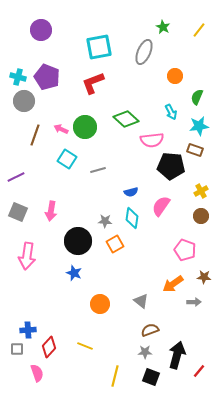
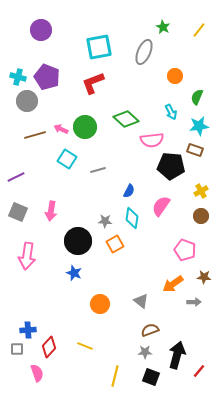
gray circle at (24, 101): moved 3 px right
brown line at (35, 135): rotated 55 degrees clockwise
blue semicircle at (131, 192): moved 2 px left, 1 px up; rotated 48 degrees counterclockwise
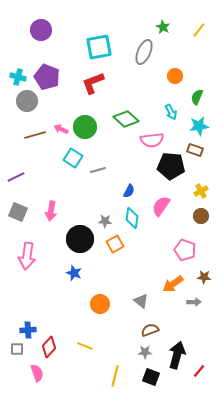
cyan square at (67, 159): moved 6 px right, 1 px up
black circle at (78, 241): moved 2 px right, 2 px up
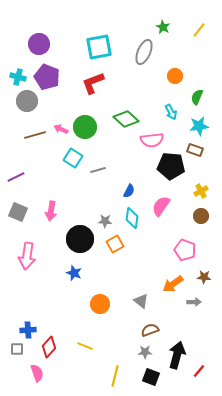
purple circle at (41, 30): moved 2 px left, 14 px down
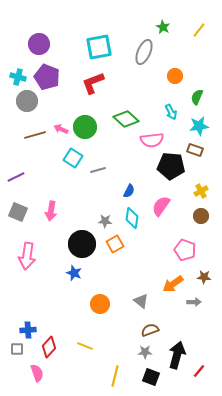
black circle at (80, 239): moved 2 px right, 5 px down
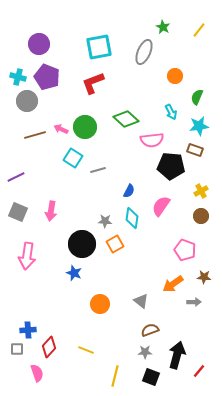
yellow line at (85, 346): moved 1 px right, 4 px down
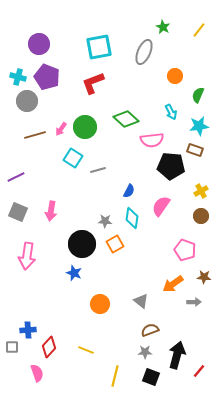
green semicircle at (197, 97): moved 1 px right, 2 px up
pink arrow at (61, 129): rotated 80 degrees counterclockwise
gray square at (17, 349): moved 5 px left, 2 px up
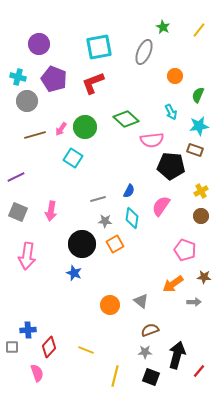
purple pentagon at (47, 77): moved 7 px right, 2 px down
gray line at (98, 170): moved 29 px down
orange circle at (100, 304): moved 10 px right, 1 px down
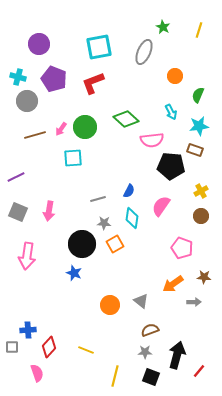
yellow line at (199, 30): rotated 21 degrees counterclockwise
cyan square at (73, 158): rotated 36 degrees counterclockwise
pink arrow at (51, 211): moved 2 px left
gray star at (105, 221): moved 1 px left, 2 px down
pink pentagon at (185, 250): moved 3 px left, 2 px up
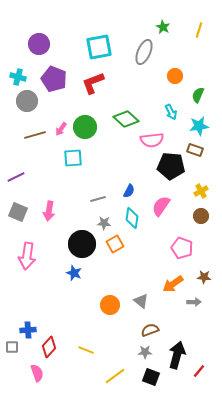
yellow line at (115, 376): rotated 40 degrees clockwise
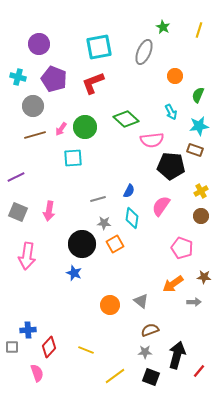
gray circle at (27, 101): moved 6 px right, 5 px down
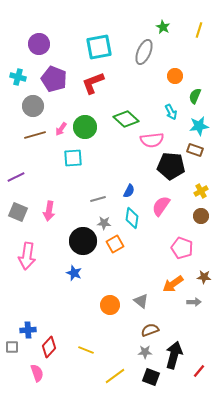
green semicircle at (198, 95): moved 3 px left, 1 px down
black circle at (82, 244): moved 1 px right, 3 px up
black arrow at (177, 355): moved 3 px left
